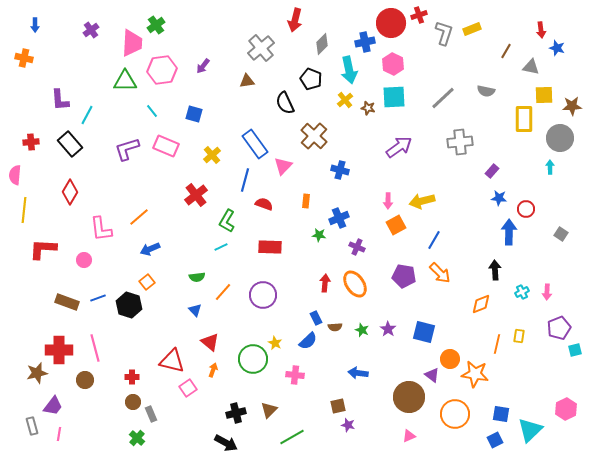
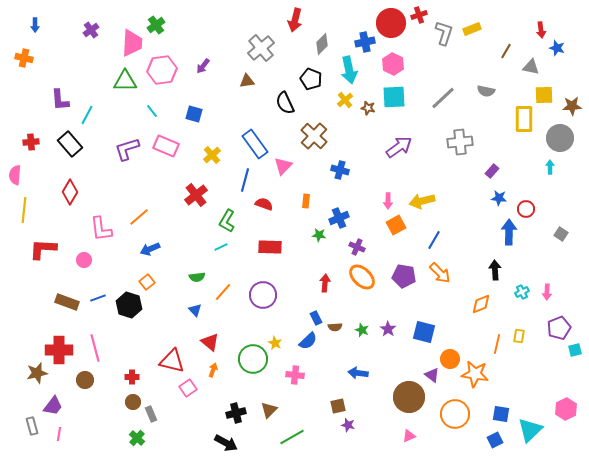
orange ellipse at (355, 284): moved 7 px right, 7 px up; rotated 12 degrees counterclockwise
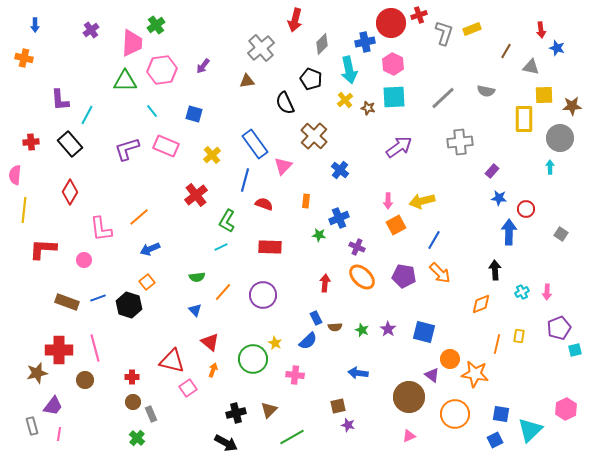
blue cross at (340, 170): rotated 24 degrees clockwise
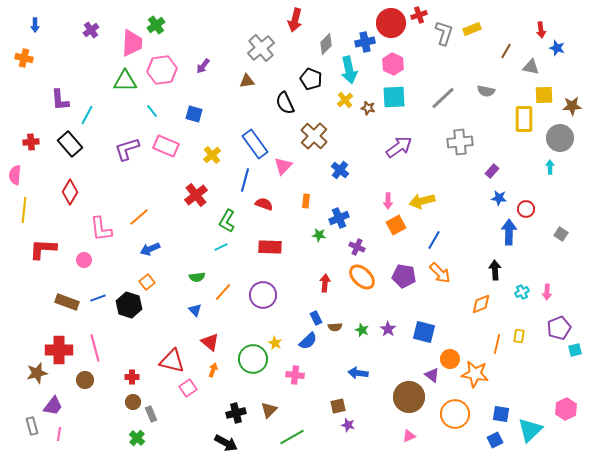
gray diamond at (322, 44): moved 4 px right
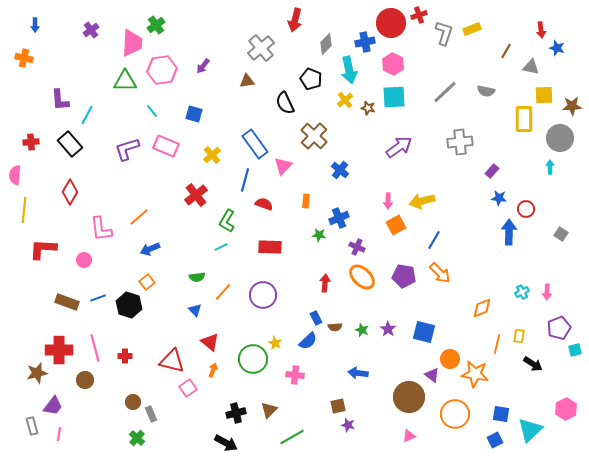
gray line at (443, 98): moved 2 px right, 6 px up
black arrow at (495, 270): moved 38 px right, 94 px down; rotated 126 degrees clockwise
orange diamond at (481, 304): moved 1 px right, 4 px down
red cross at (132, 377): moved 7 px left, 21 px up
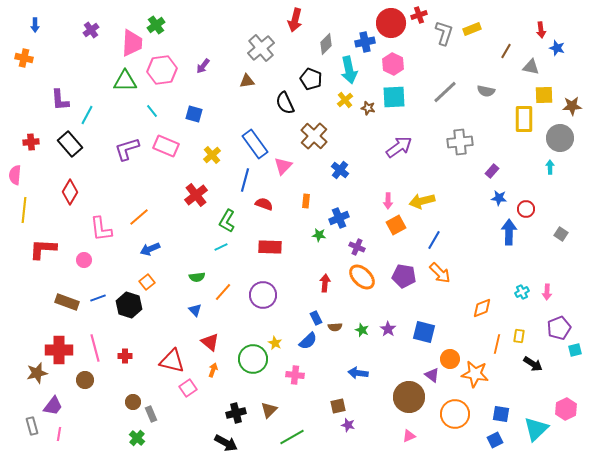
cyan triangle at (530, 430): moved 6 px right, 1 px up
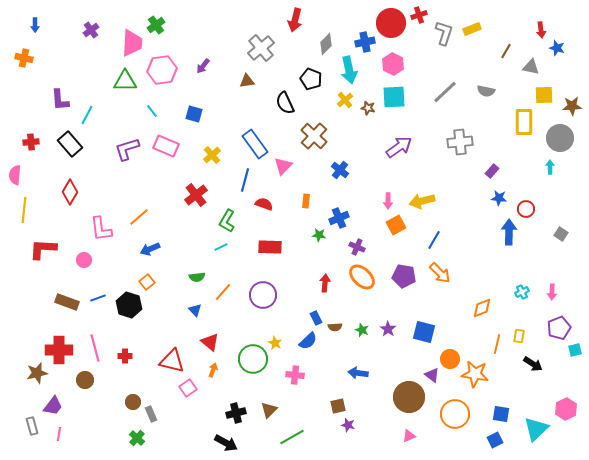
yellow rectangle at (524, 119): moved 3 px down
pink arrow at (547, 292): moved 5 px right
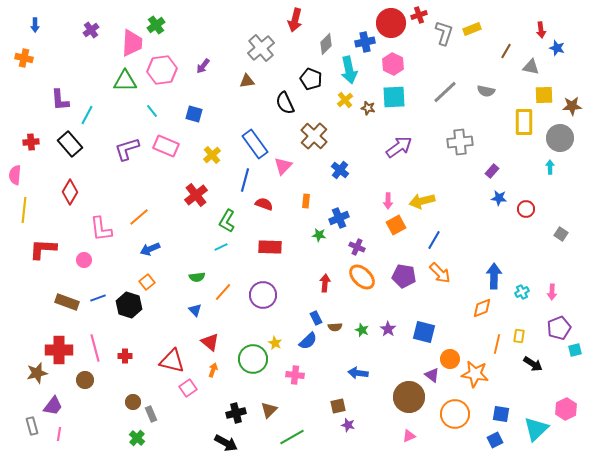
blue arrow at (509, 232): moved 15 px left, 44 px down
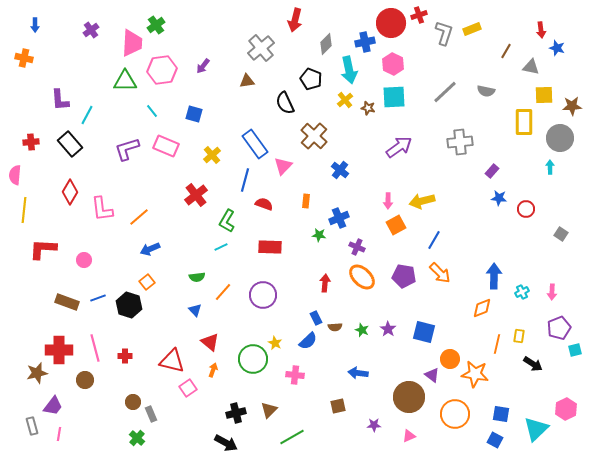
pink L-shape at (101, 229): moved 1 px right, 20 px up
purple star at (348, 425): moved 26 px right; rotated 16 degrees counterclockwise
blue square at (495, 440): rotated 35 degrees counterclockwise
